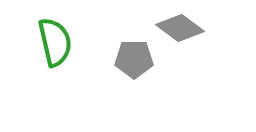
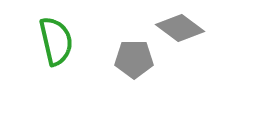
green semicircle: moved 1 px right, 1 px up
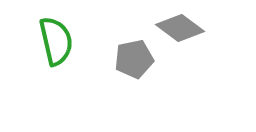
gray pentagon: rotated 12 degrees counterclockwise
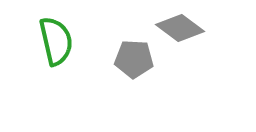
gray pentagon: rotated 15 degrees clockwise
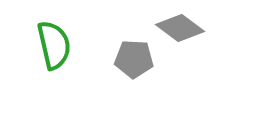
green semicircle: moved 2 px left, 4 px down
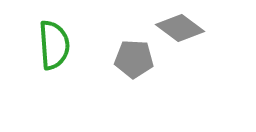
green semicircle: rotated 9 degrees clockwise
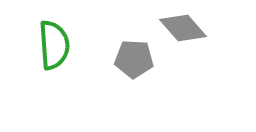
gray diamond: moved 3 px right; rotated 12 degrees clockwise
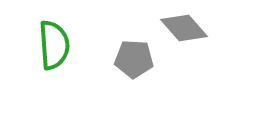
gray diamond: moved 1 px right
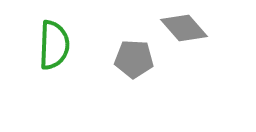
green semicircle: rotated 6 degrees clockwise
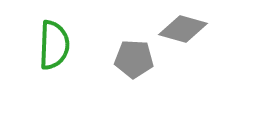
gray diamond: moved 1 px left, 1 px down; rotated 33 degrees counterclockwise
